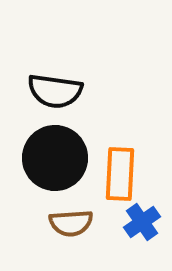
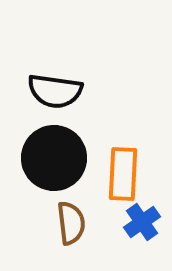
black circle: moved 1 px left
orange rectangle: moved 3 px right
brown semicircle: rotated 93 degrees counterclockwise
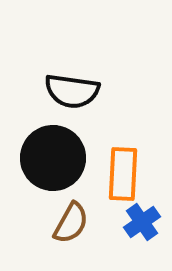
black semicircle: moved 17 px right
black circle: moved 1 px left
brown semicircle: rotated 36 degrees clockwise
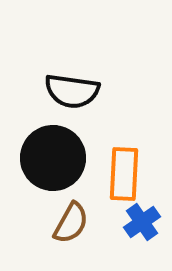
orange rectangle: moved 1 px right
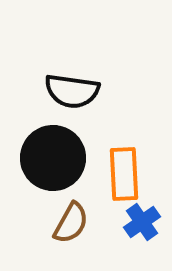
orange rectangle: rotated 6 degrees counterclockwise
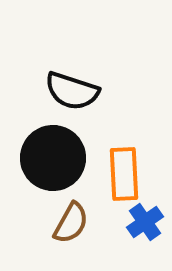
black semicircle: rotated 10 degrees clockwise
blue cross: moved 3 px right
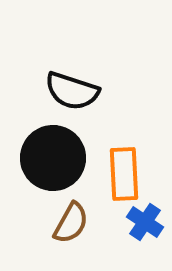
blue cross: rotated 21 degrees counterclockwise
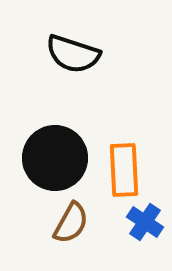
black semicircle: moved 1 px right, 37 px up
black circle: moved 2 px right
orange rectangle: moved 4 px up
